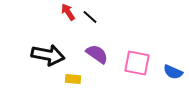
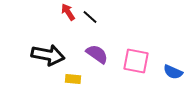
pink square: moved 1 px left, 2 px up
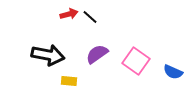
red arrow: moved 1 px right, 2 px down; rotated 108 degrees clockwise
purple semicircle: rotated 70 degrees counterclockwise
pink square: rotated 24 degrees clockwise
yellow rectangle: moved 4 px left, 2 px down
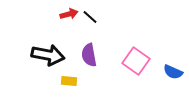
purple semicircle: moved 8 px left, 1 px down; rotated 65 degrees counterclockwise
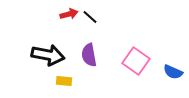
yellow rectangle: moved 5 px left
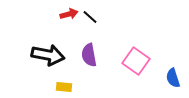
blue semicircle: moved 6 px down; rotated 48 degrees clockwise
yellow rectangle: moved 6 px down
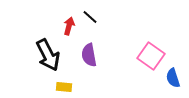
red arrow: moved 12 px down; rotated 60 degrees counterclockwise
black arrow: rotated 52 degrees clockwise
pink square: moved 15 px right, 5 px up
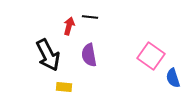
black line: rotated 35 degrees counterclockwise
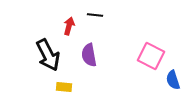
black line: moved 5 px right, 2 px up
pink square: rotated 8 degrees counterclockwise
blue semicircle: moved 2 px down
